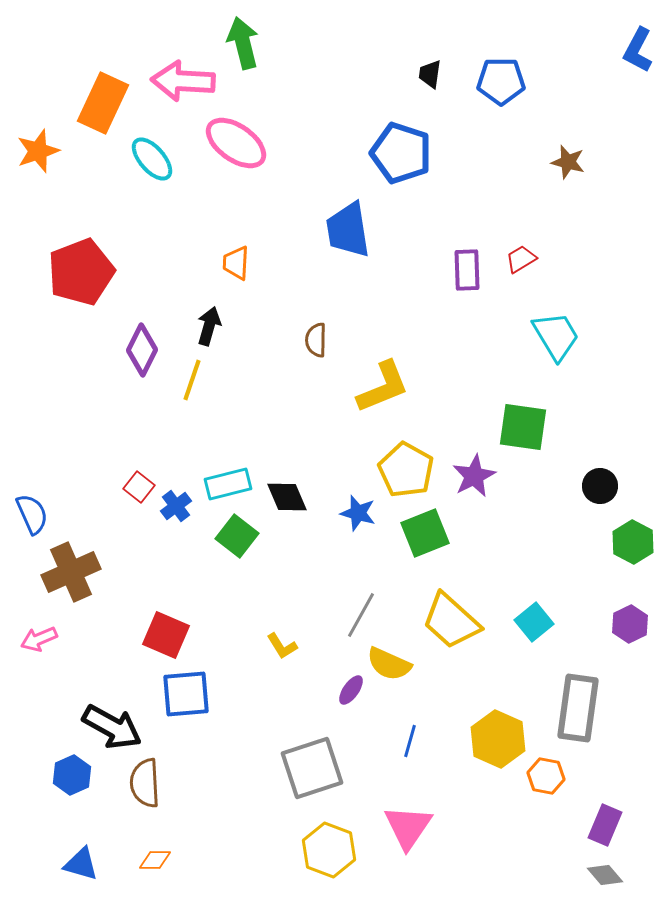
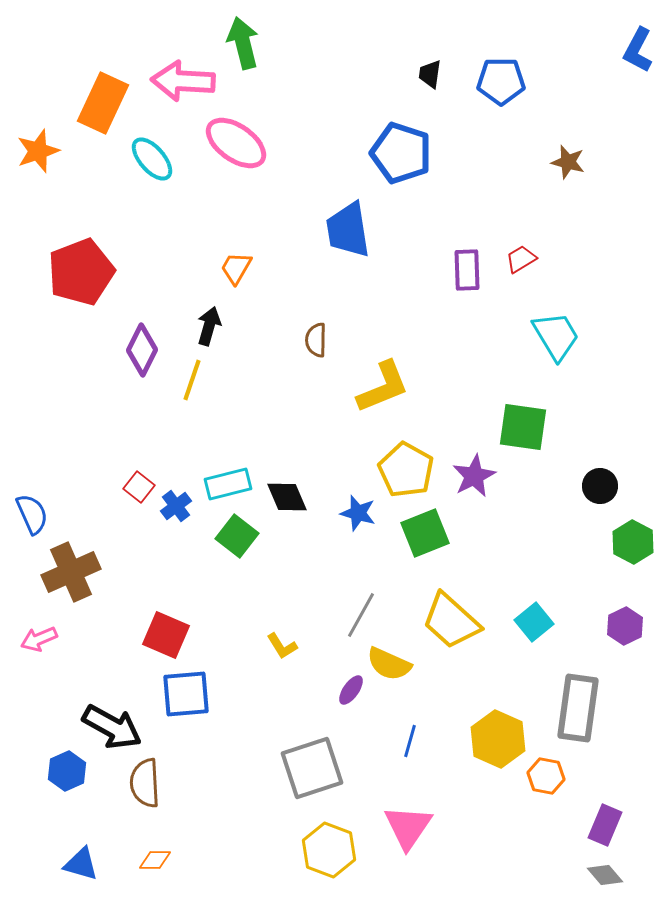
orange trapezoid at (236, 263): moved 5 px down; rotated 27 degrees clockwise
purple hexagon at (630, 624): moved 5 px left, 2 px down
blue hexagon at (72, 775): moved 5 px left, 4 px up
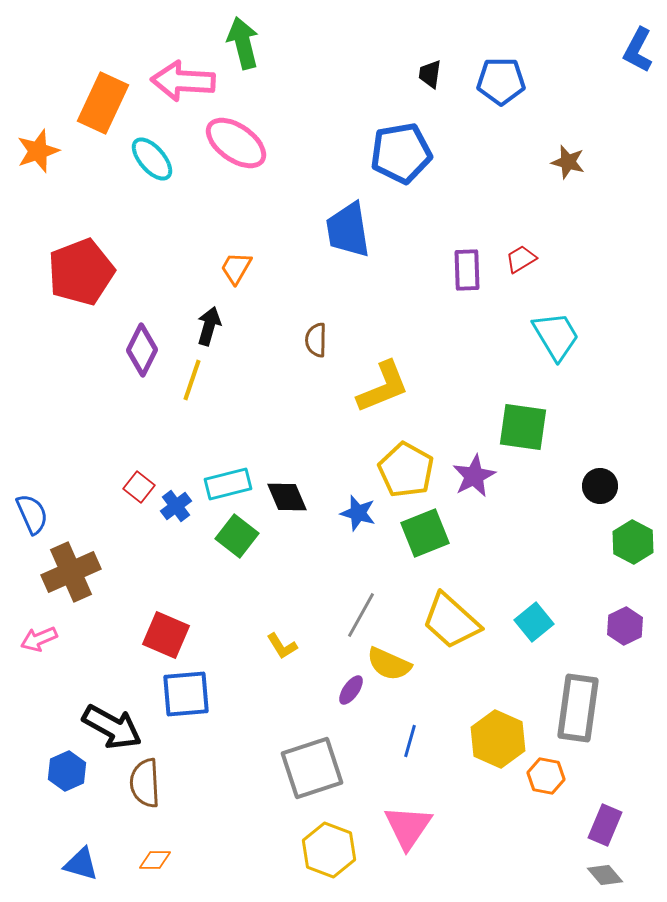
blue pentagon at (401, 153): rotated 28 degrees counterclockwise
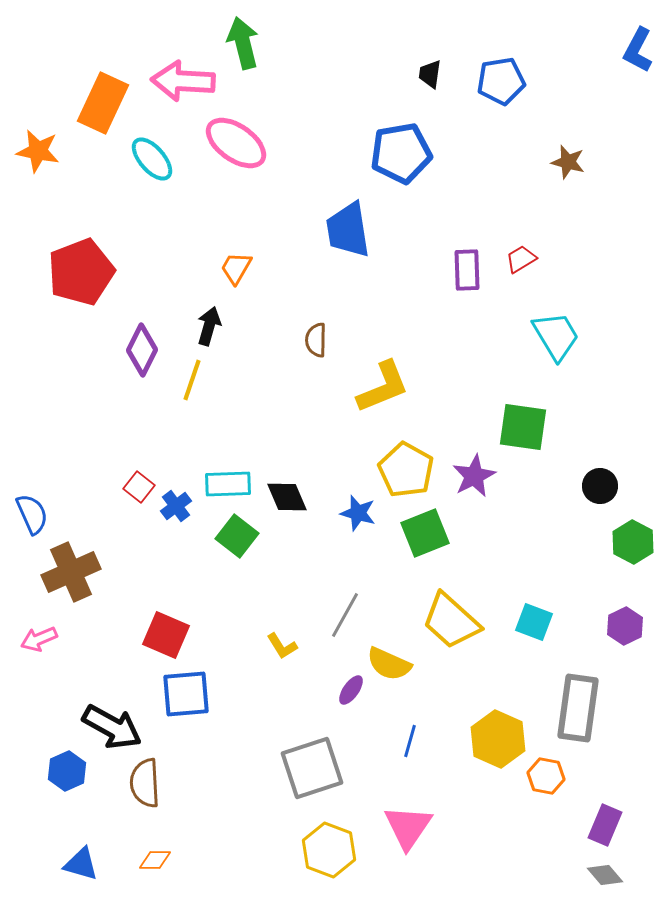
blue pentagon at (501, 81): rotated 9 degrees counterclockwise
orange star at (38, 151): rotated 30 degrees clockwise
cyan rectangle at (228, 484): rotated 12 degrees clockwise
gray line at (361, 615): moved 16 px left
cyan square at (534, 622): rotated 30 degrees counterclockwise
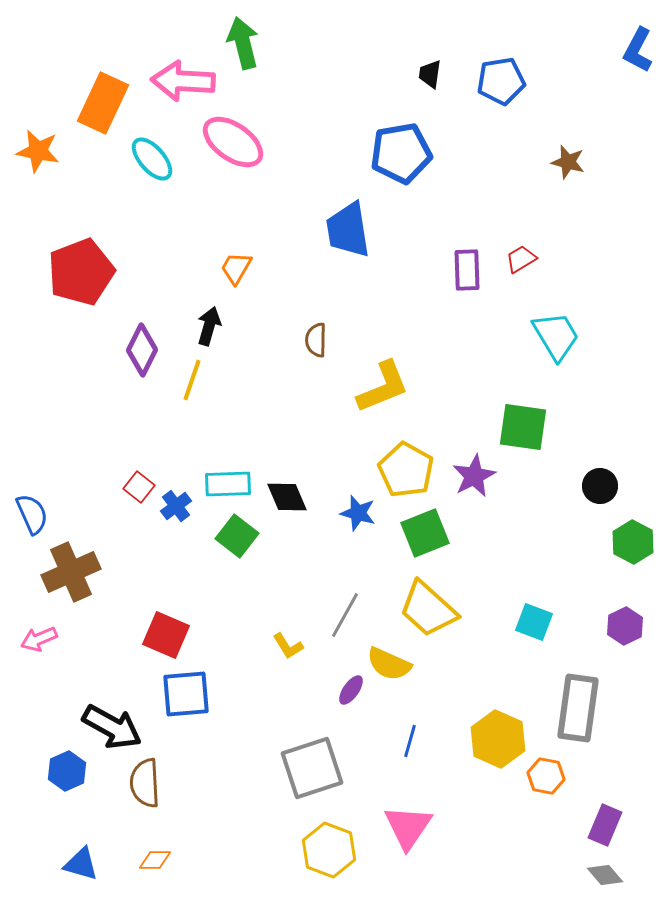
pink ellipse at (236, 143): moved 3 px left, 1 px up
yellow trapezoid at (451, 621): moved 23 px left, 12 px up
yellow L-shape at (282, 646): moved 6 px right
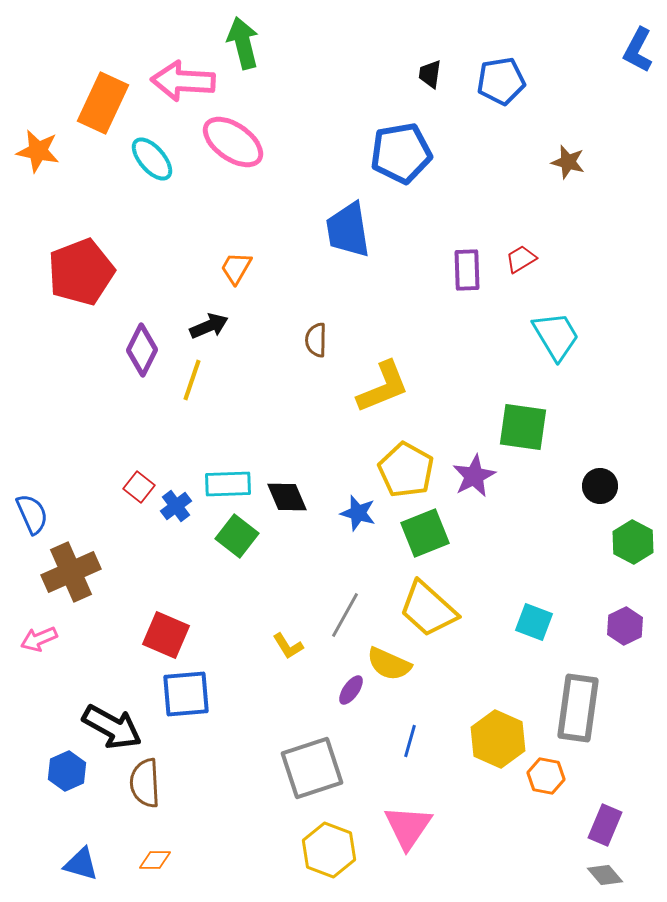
black arrow at (209, 326): rotated 51 degrees clockwise
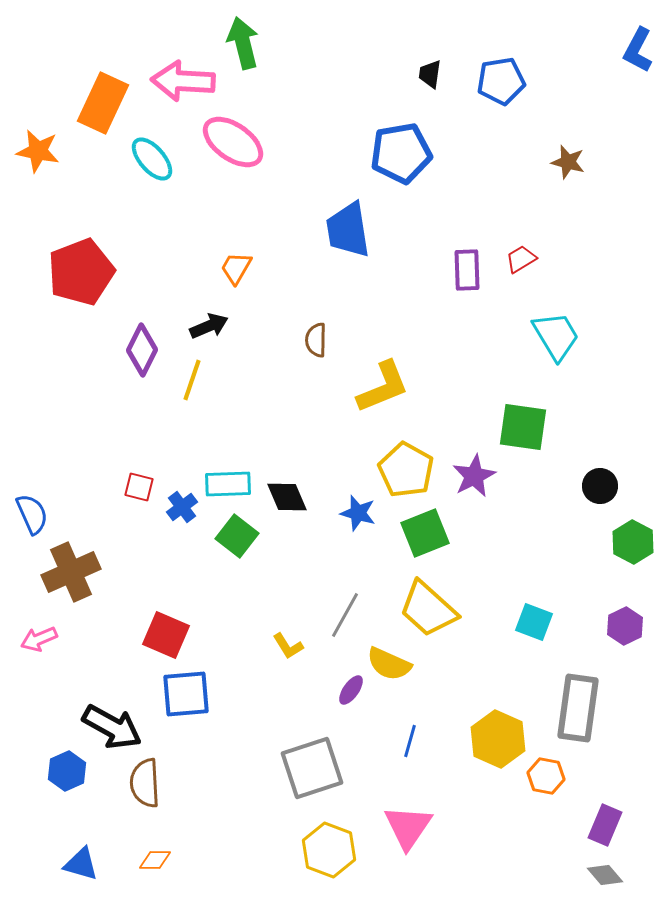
red square at (139, 487): rotated 24 degrees counterclockwise
blue cross at (176, 506): moved 6 px right, 1 px down
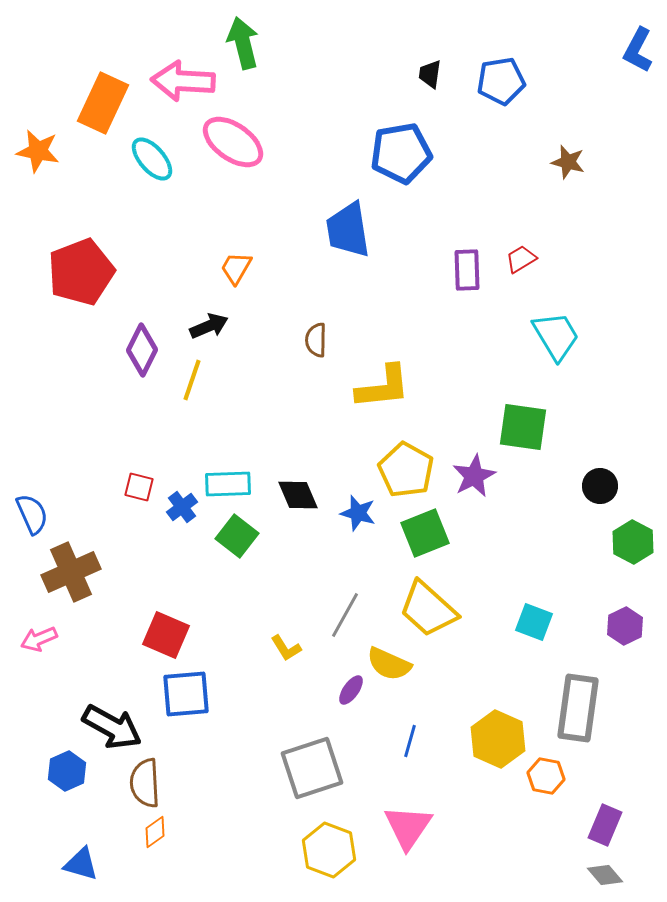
yellow L-shape at (383, 387): rotated 16 degrees clockwise
black diamond at (287, 497): moved 11 px right, 2 px up
yellow L-shape at (288, 646): moved 2 px left, 2 px down
orange diamond at (155, 860): moved 28 px up; rotated 36 degrees counterclockwise
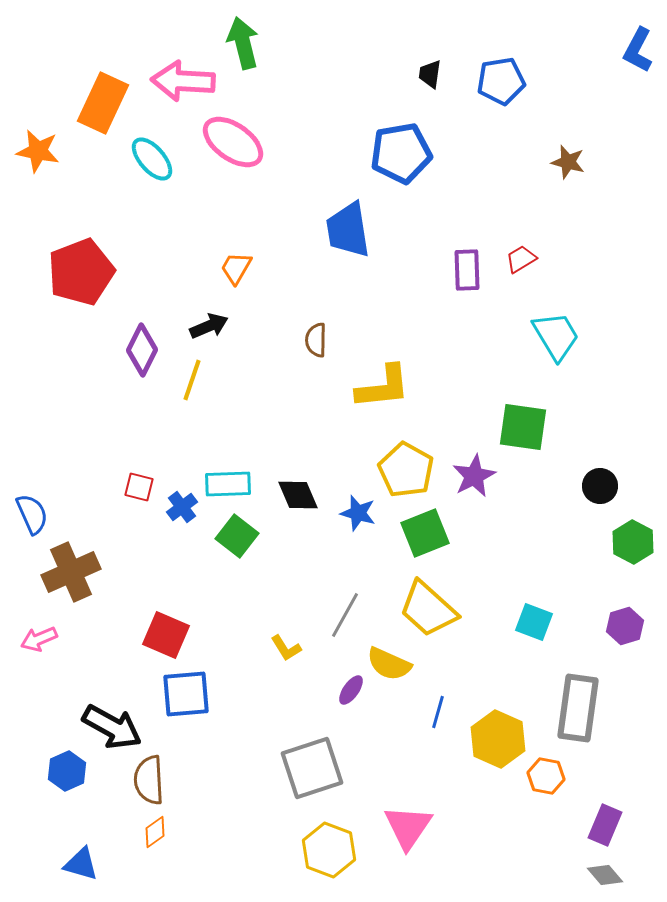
purple hexagon at (625, 626): rotated 9 degrees clockwise
blue line at (410, 741): moved 28 px right, 29 px up
brown semicircle at (145, 783): moved 4 px right, 3 px up
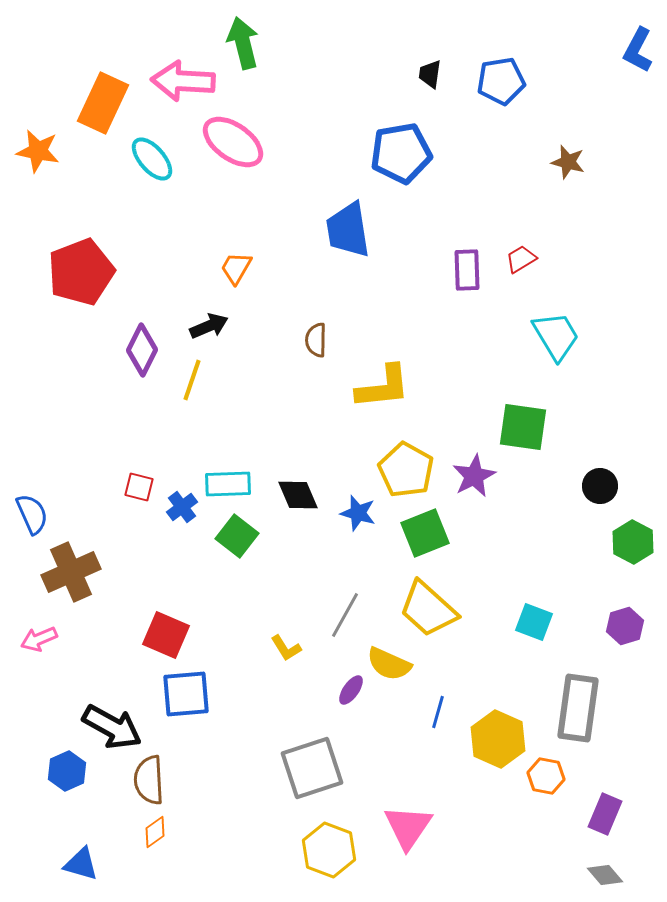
purple rectangle at (605, 825): moved 11 px up
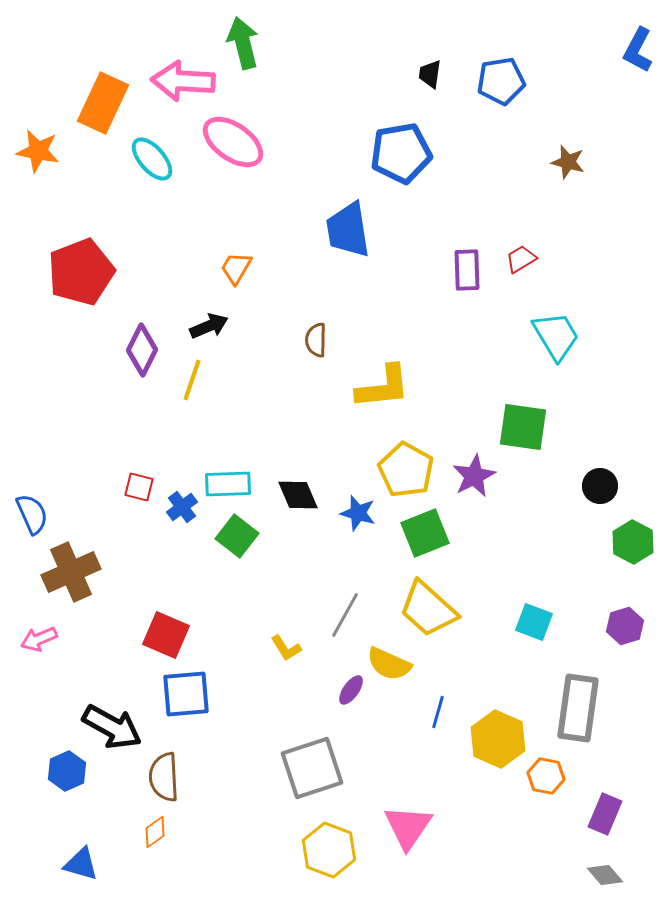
brown semicircle at (149, 780): moved 15 px right, 3 px up
